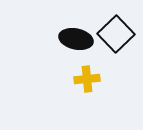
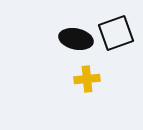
black square: moved 1 px up; rotated 24 degrees clockwise
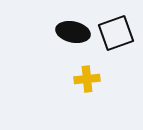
black ellipse: moved 3 px left, 7 px up
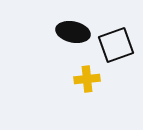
black square: moved 12 px down
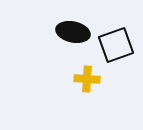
yellow cross: rotated 10 degrees clockwise
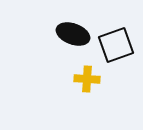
black ellipse: moved 2 px down; rotated 8 degrees clockwise
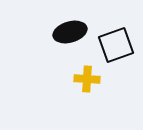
black ellipse: moved 3 px left, 2 px up; rotated 36 degrees counterclockwise
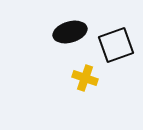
yellow cross: moved 2 px left, 1 px up; rotated 15 degrees clockwise
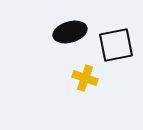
black square: rotated 9 degrees clockwise
